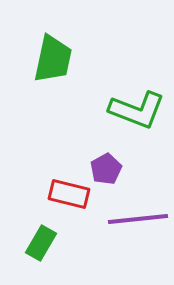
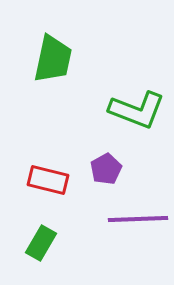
red rectangle: moved 21 px left, 14 px up
purple line: rotated 4 degrees clockwise
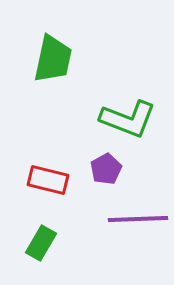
green L-shape: moved 9 px left, 9 px down
